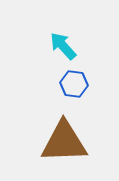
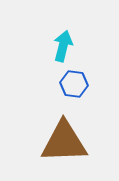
cyan arrow: rotated 56 degrees clockwise
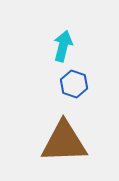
blue hexagon: rotated 12 degrees clockwise
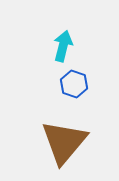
brown triangle: rotated 48 degrees counterclockwise
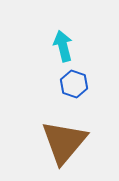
cyan arrow: rotated 28 degrees counterclockwise
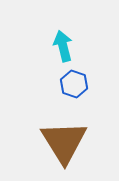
brown triangle: rotated 12 degrees counterclockwise
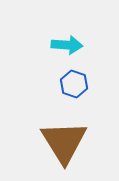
cyan arrow: moved 4 px right, 1 px up; rotated 108 degrees clockwise
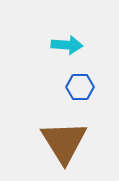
blue hexagon: moved 6 px right, 3 px down; rotated 20 degrees counterclockwise
